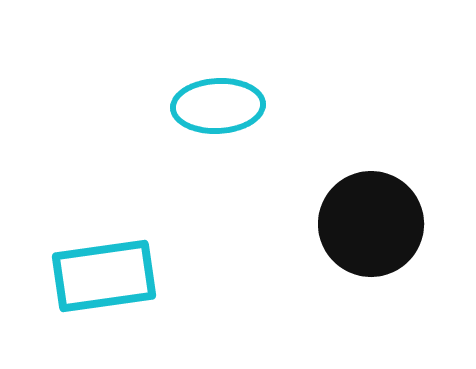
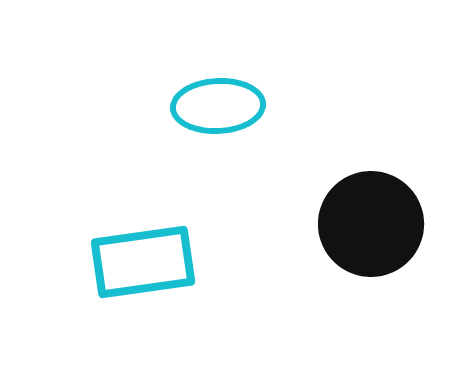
cyan rectangle: moved 39 px right, 14 px up
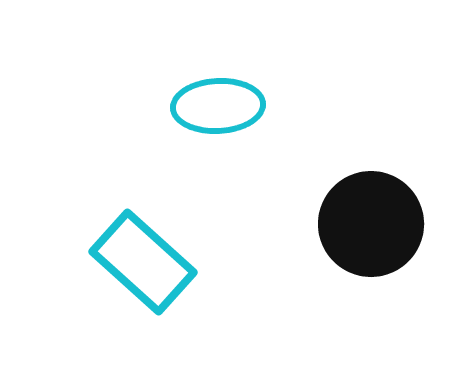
cyan rectangle: rotated 50 degrees clockwise
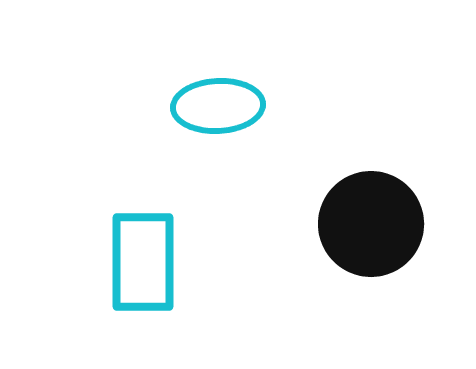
cyan rectangle: rotated 48 degrees clockwise
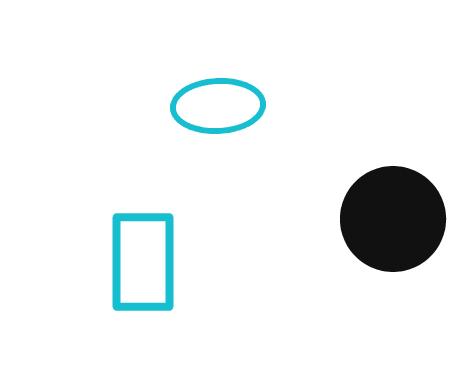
black circle: moved 22 px right, 5 px up
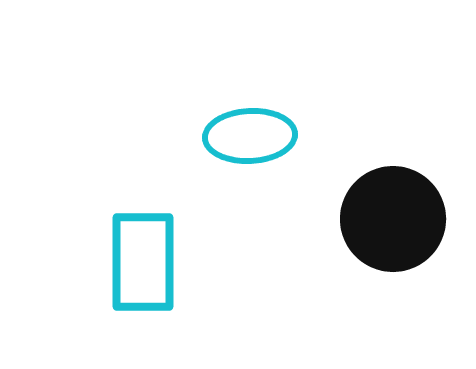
cyan ellipse: moved 32 px right, 30 px down
